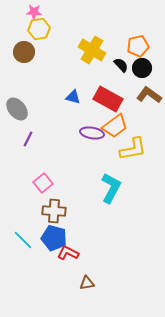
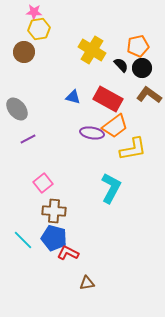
purple line: rotated 35 degrees clockwise
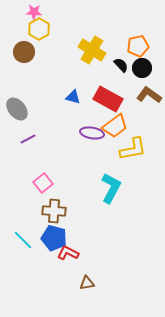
yellow hexagon: rotated 20 degrees counterclockwise
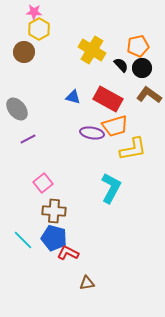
orange trapezoid: rotated 20 degrees clockwise
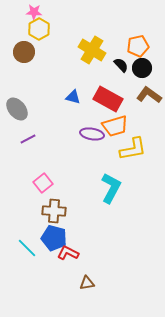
purple ellipse: moved 1 px down
cyan line: moved 4 px right, 8 px down
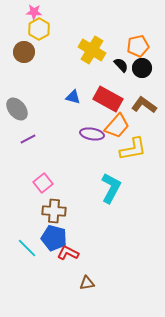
brown L-shape: moved 5 px left, 10 px down
orange trapezoid: moved 2 px right; rotated 32 degrees counterclockwise
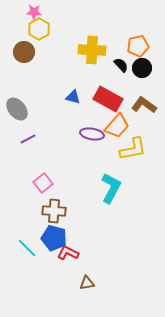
yellow cross: rotated 28 degrees counterclockwise
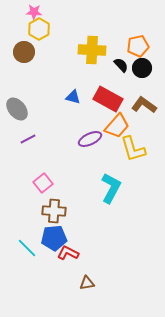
purple ellipse: moved 2 px left, 5 px down; rotated 35 degrees counterclockwise
yellow L-shape: rotated 84 degrees clockwise
blue pentagon: rotated 20 degrees counterclockwise
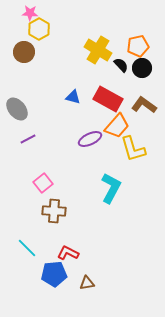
pink star: moved 4 px left, 1 px down
yellow cross: moved 6 px right; rotated 28 degrees clockwise
blue pentagon: moved 36 px down
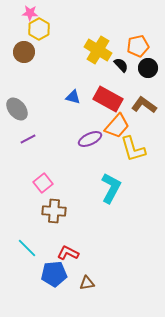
black circle: moved 6 px right
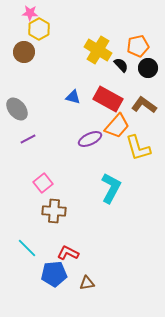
yellow L-shape: moved 5 px right, 1 px up
